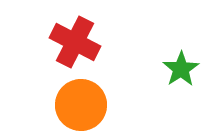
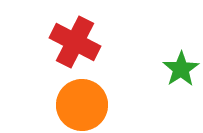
orange circle: moved 1 px right
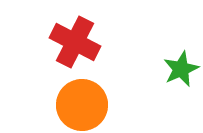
green star: rotated 9 degrees clockwise
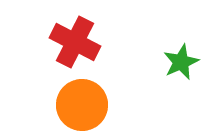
green star: moved 7 px up
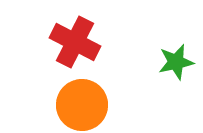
green star: moved 5 px left; rotated 12 degrees clockwise
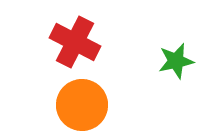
green star: moved 1 px up
